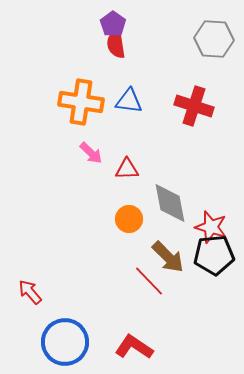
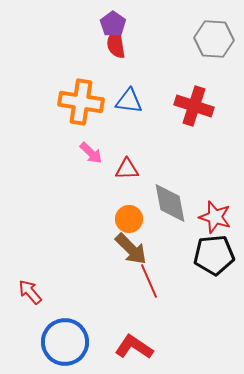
red star: moved 4 px right, 10 px up
brown arrow: moved 37 px left, 8 px up
red line: rotated 20 degrees clockwise
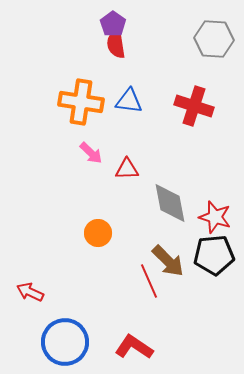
orange circle: moved 31 px left, 14 px down
brown arrow: moved 37 px right, 12 px down
red arrow: rotated 24 degrees counterclockwise
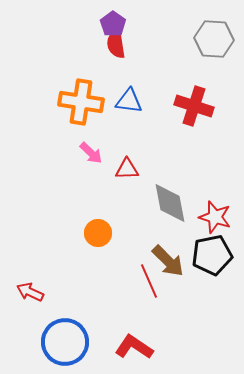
black pentagon: moved 2 px left; rotated 6 degrees counterclockwise
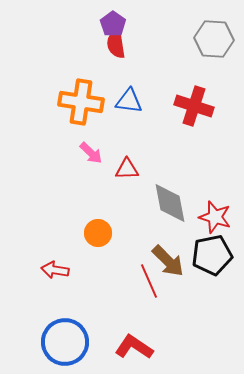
red arrow: moved 25 px right, 22 px up; rotated 16 degrees counterclockwise
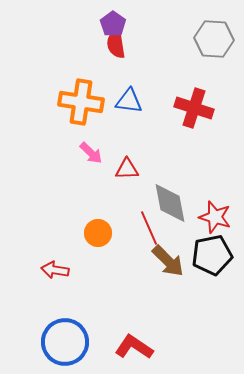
red cross: moved 2 px down
red line: moved 53 px up
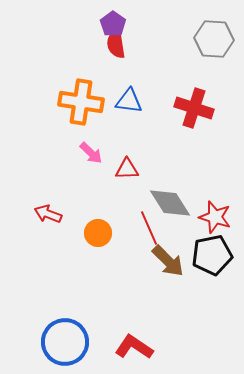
gray diamond: rotated 21 degrees counterclockwise
red arrow: moved 7 px left, 56 px up; rotated 12 degrees clockwise
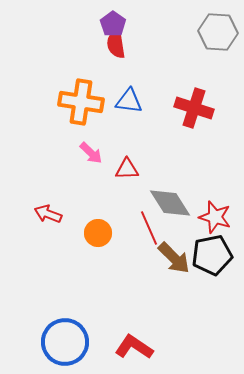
gray hexagon: moved 4 px right, 7 px up
brown arrow: moved 6 px right, 3 px up
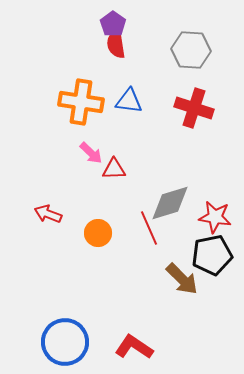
gray hexagon: moved 27 px left, 18 px down
red triangle: moved 13 px left
gray diamond: rotated 75 degrees counterclockwise
red star: rotated 8 degrees counterclockwise
brown arrow: moved 8 px right, 21 px down
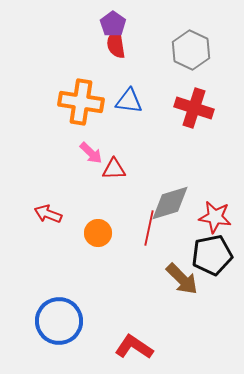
gray hexagon: rotated 21 degrees clockwise
red line: rotated 36 degrees clockwise
blue circle: moved 6 px left, 21 px up
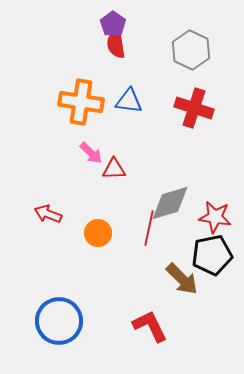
red L-shape: moved 16 px right, 21 px up; rotated 30 degrees clockwise
